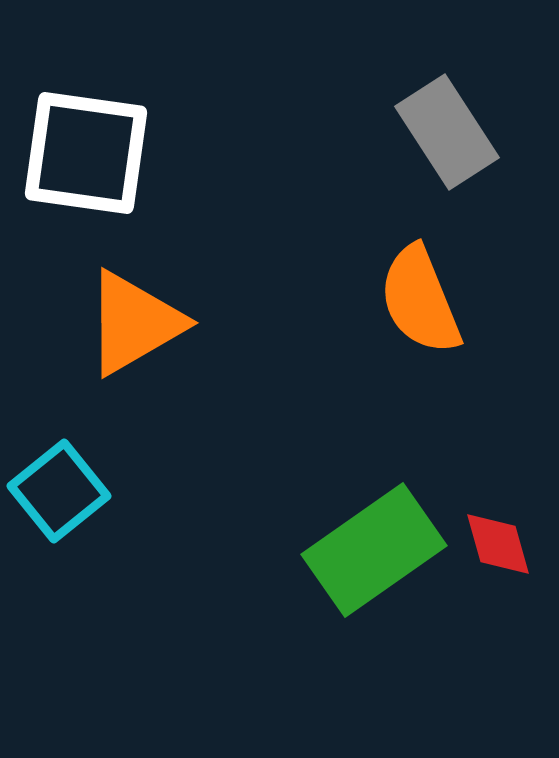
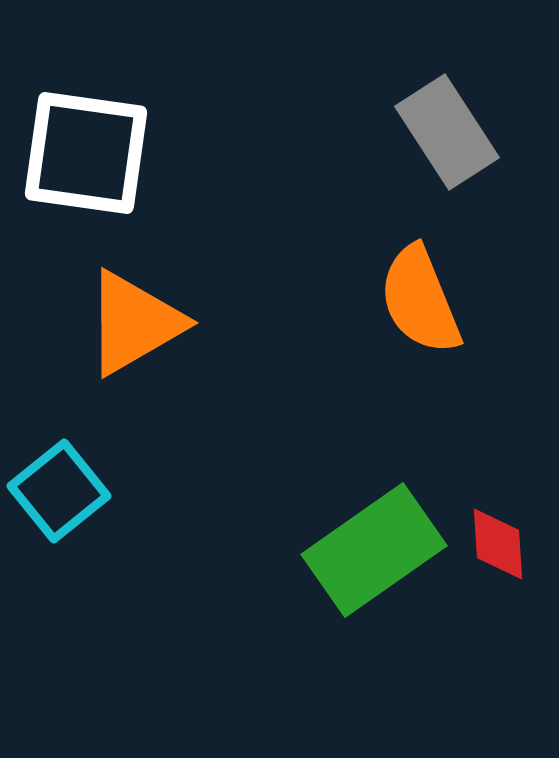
red diamond: rotated 12 degrees clockwise
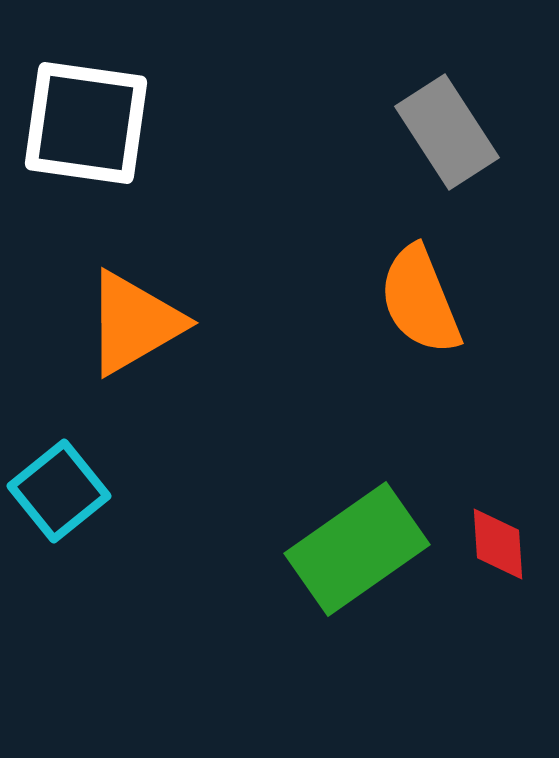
white square: moved 30 px up
green rectangle: moved 17 px left, 1 px up
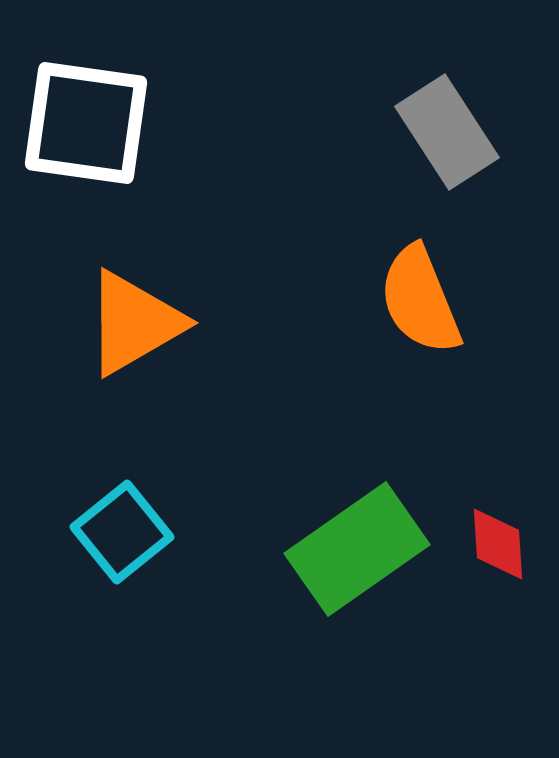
cyan square: moved 63 px right, 41 px down
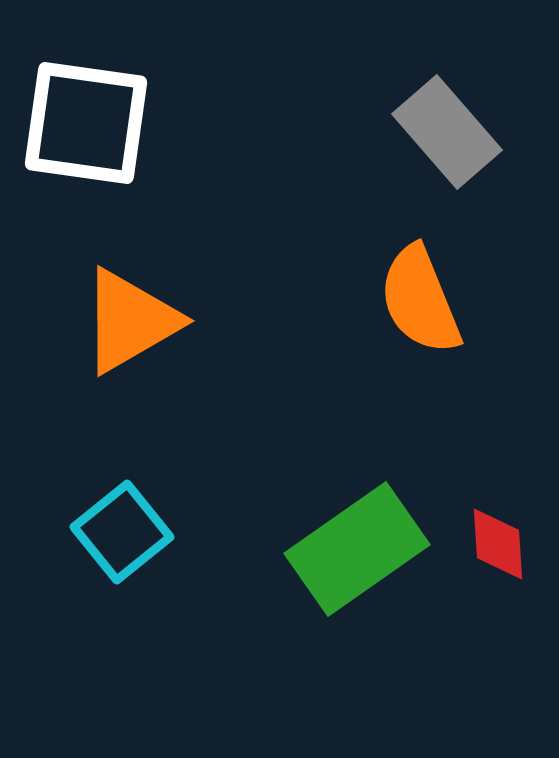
gray rectangle: rotated 8 degrees counterclockwise
orange triangle: moved 4 px left, 2 px up
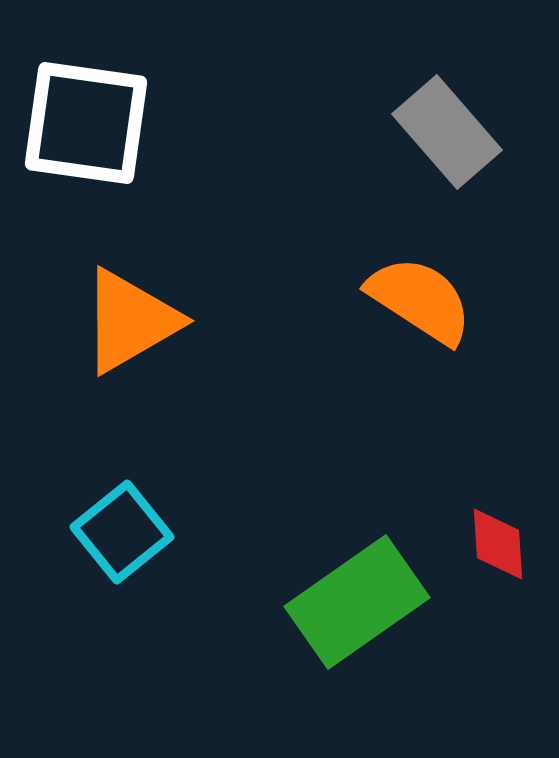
orange semicircle: rotated 145 degrees clockwise
green rectangle: moved 53 px down
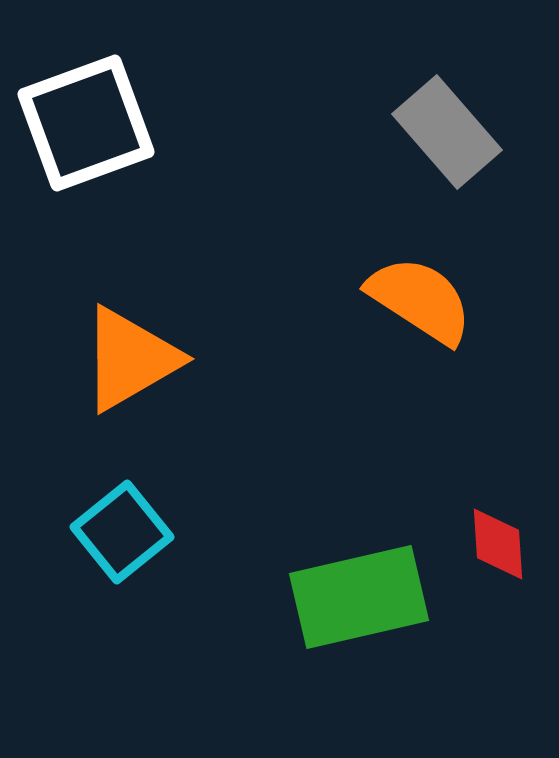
white square: rotated 28 degrees counterclockwise
orange triangle: moved 38 px down
green rectangle: moved 2 px right, 5 px up; rotated 22 degrees clockwise
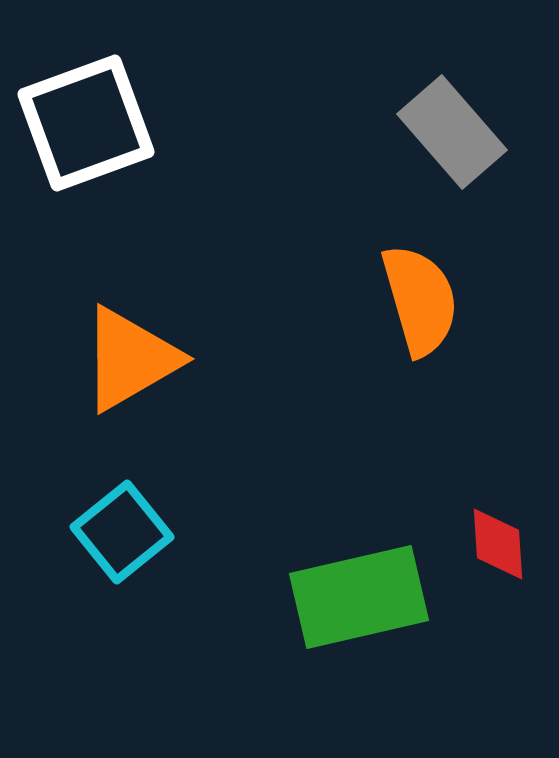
gray rectangle: moved 5 px right
orange semicircle: rotated 41 degrees clockwise
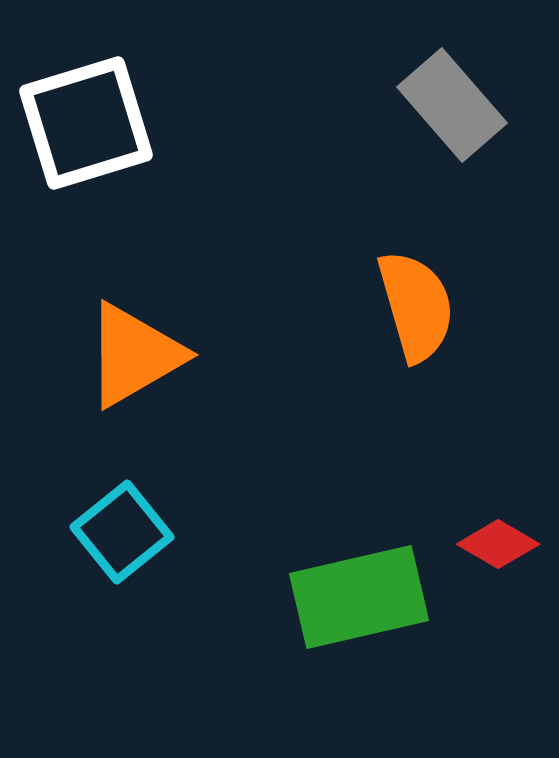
white square: rotated 3 degrees clockwise
gray rectangle: moved 27 px up
orange semicircle: moved 4 px left, 6 px down
orange triangle: moved 4 px right, 4 px up
red diamond: rotated 56 degrees counterclockwise
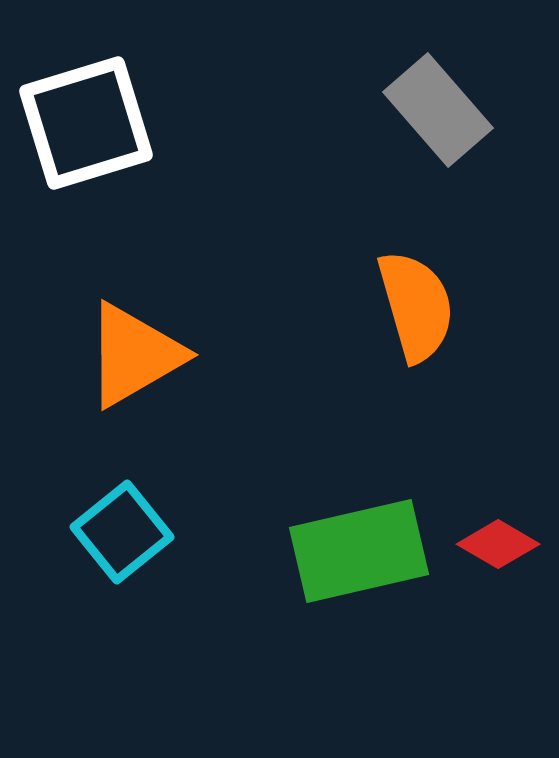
gray rectangle: moved 14 px left, 5 px down
green rectangle: moved 46 px up
